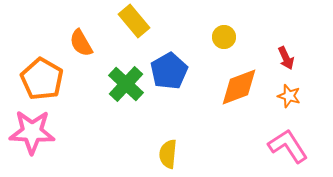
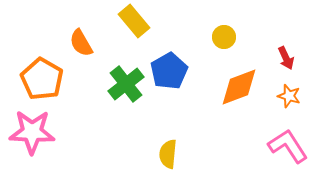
green cross: rotated 9 degrees clockwise
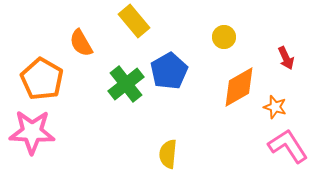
orange diamond: rotated 9 degrees counterclockwise
orange star: moved 14 px left, 11 px down
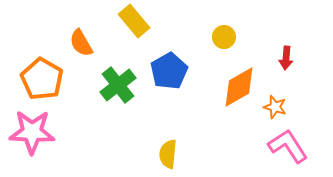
red arrow: rotated 30 degrees clockwise
green cross: moved 8 px left, 1 px down
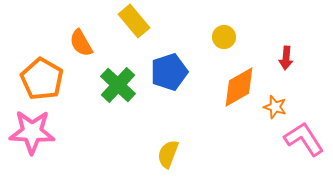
blue pentagon: moved 1 px down; rotated 12 degrees clockwise
green cross: rotated 9 degrees counterclockwise
pink L-shape: moved 16 px right, 7 px up
yellow semicircle: rotated 16 degrees clockwise
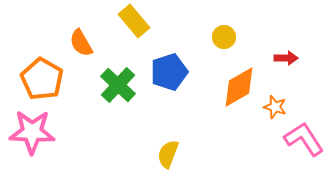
red arrow: rotated 95 degrees counterclockwise
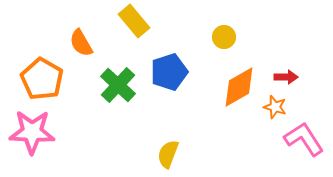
red arrow: moved 19 px down
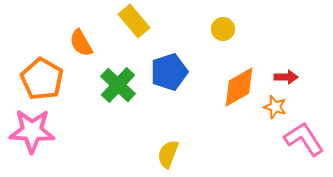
yellow circle: moved 1 px left, 8 px up
pink star: moved 1 px up
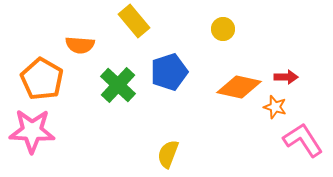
orange semicircle: moved 1 px left, 2 px down; rotated 56 degrees counterclockwise
orange diamond: rotated 42 degrees clockwise
pink L-shape: moved 1 px left, 1 px down
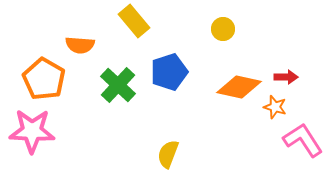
orange pentagon: moved 2 px right
